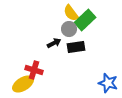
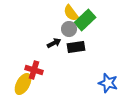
yellow ellipse: rotated 30 degrees counterclockwise
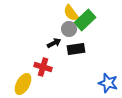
black rectangle: moved 2 px down
red cross: moved 9 px right, 3 px up
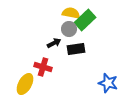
yellow semicircle: rotated 138 degrees clockwise
yellow ellipse: moved 2 px right
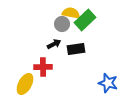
gray circle: moved 7 px left, 5 px up
black arrow: moved 1 px down
red cross: rotated 18 degrees counterclockwise
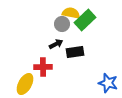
black arrow: moved 2 px right
black rectangle: moved 1 px left, 3 px down
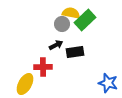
black arrow: moved 1 px down
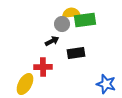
yellow semicircle: rotated 18 degrees counterclockwise
green rectangle: rotated 35 degrees clockwise
black arrow: moved 4 px left, 4 px up
black rectangle: moved 1 px right, 1 px down
blue star: moved 2 px left, 1 px down
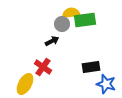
black rectangle: moved 15 px right, 14 px down
red cross: rotated 36 degrees clockwise
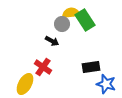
green rectangle: rotated 65 degrees clockwise
black arrow: rotated 56 degrees clockwise
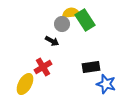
red cross: rotated 24 degrees clockwise
